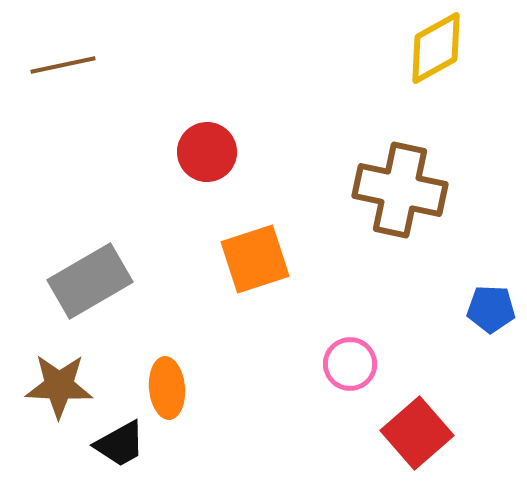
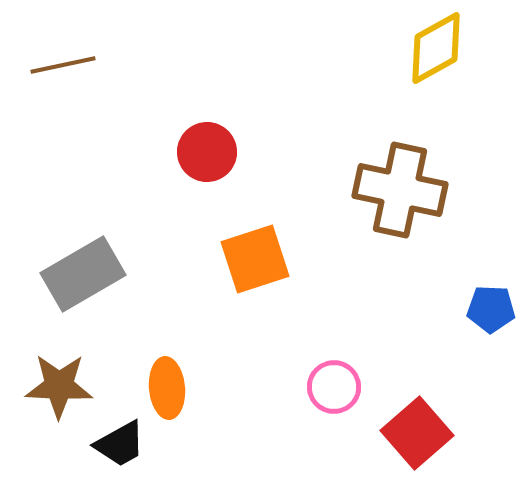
gray rectangle: moved 7 px left, 7 px up
pink circle: moved 16 px left, 23 px down
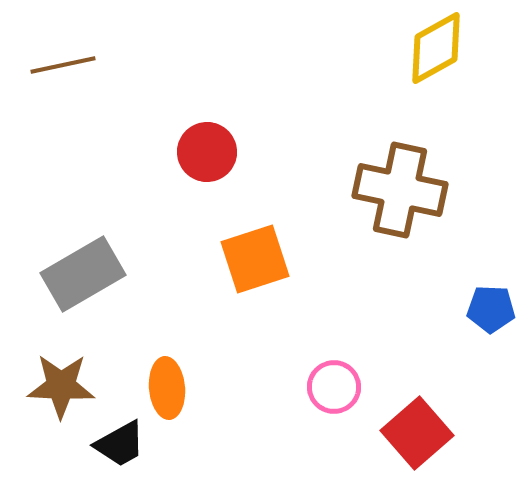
brown star: moved 2 px right
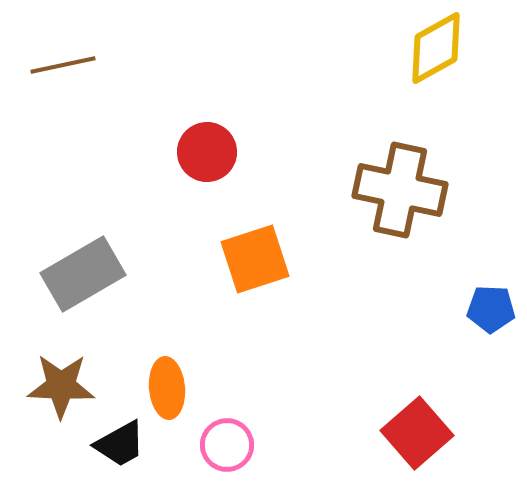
pink circle: moved 107 px left, 58 px down
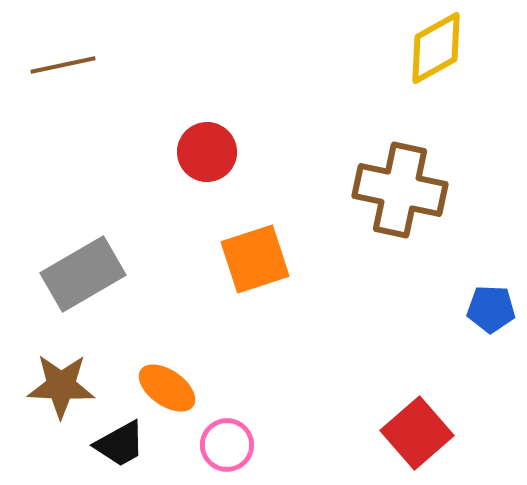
orange ellipse: rotated 50 degrees counterclockwise
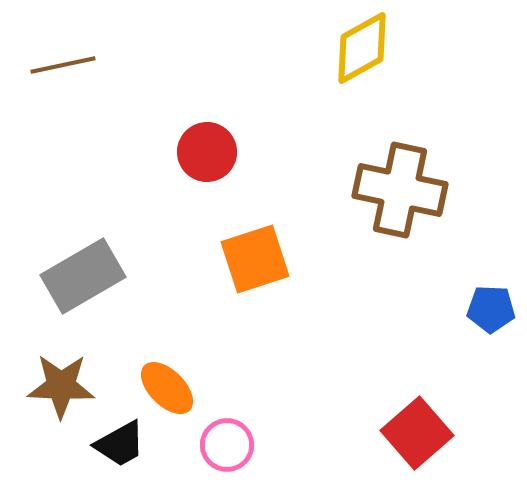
yellow diamond: moved 74 px left
gray rectangle: moved 2 px down
orange ellipse: rotated 10 degrees clockwise
